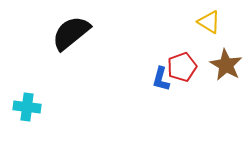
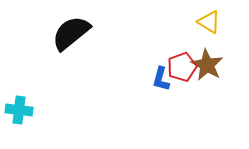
brown star: moved 19 px left
cyan cross: moved 8 px left, 3 px down
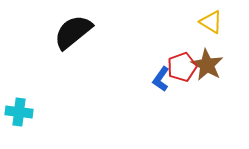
yellow triangle: moved 2 px right
black semicircle: moved 2 px right, 1 px up
blue L-shape: rotated 20 degrees clockwise
cyan cross: moved 2 px down
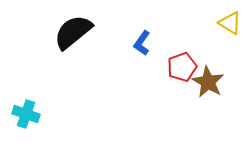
yellow triangle: moved 19 px right, 1 px down
brown star: moved 1 px right, 17 px down
blue L-shape: moved 19 px left, 36 px up
cyan cross: moved 7 px right, 2 px down; rotated 12 degrees clockwise
